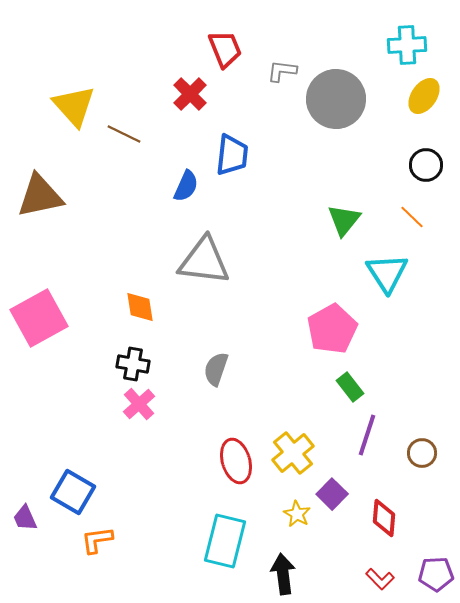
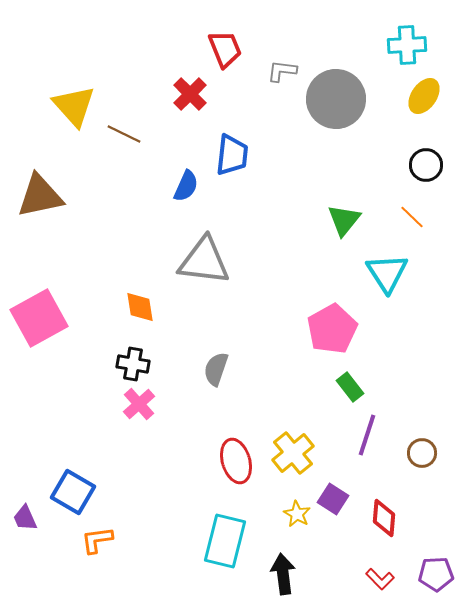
purple square: moved 1 px right, 5 px down; rotated 12 degrees counterclockwise
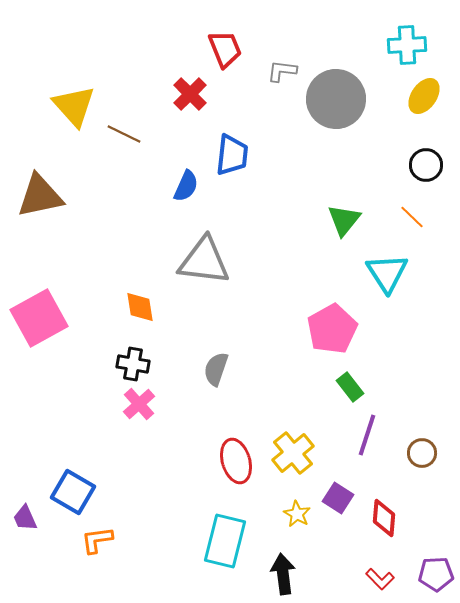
purple square: moved 5 px right, 1 px up
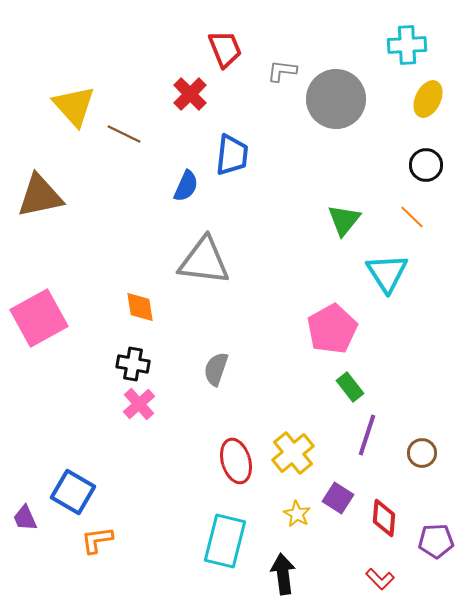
yellow ellipse: moved 4 px right, 3 px down; rotated 9 degrees counterclockwise
purple pentagon: moved 33 px up
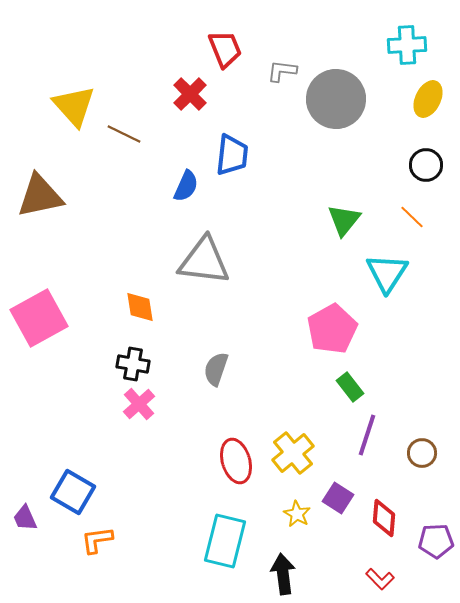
cyan triangle: rotated 6 degrees clockwise
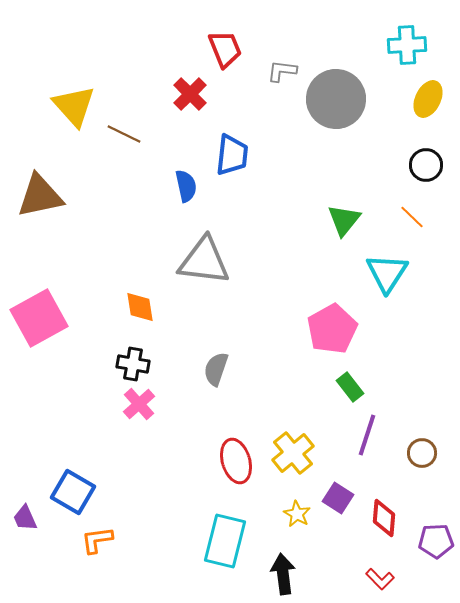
blue semicircle: rotated 36 degrees counterclockwise
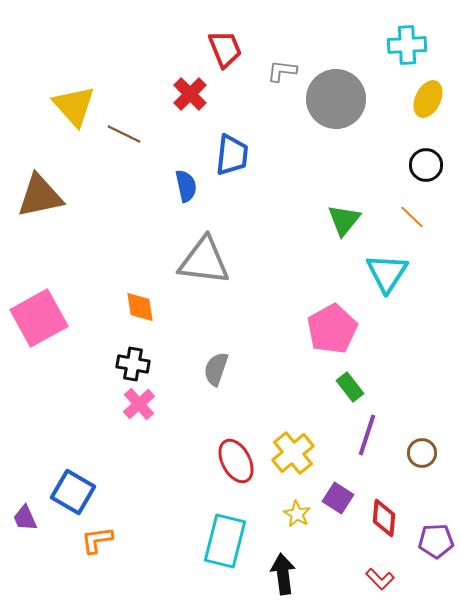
red ellipse: rotated 12 degrees counterclockwise
